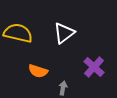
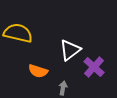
white triangle: moved 6 px right, 17 px down
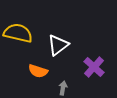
white triangle: moved 12 px left, 5 px up
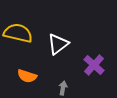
white triangle: moved 1 px up
purple cross: moved 2 px up
orange semicircle: moved 11 px left, 5 px down
